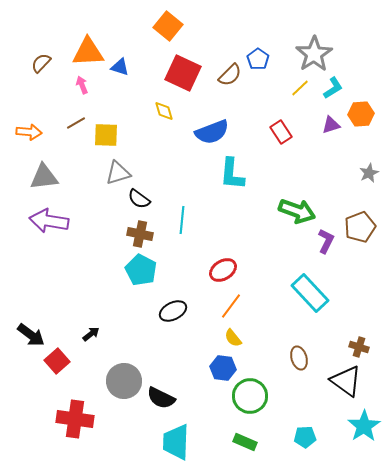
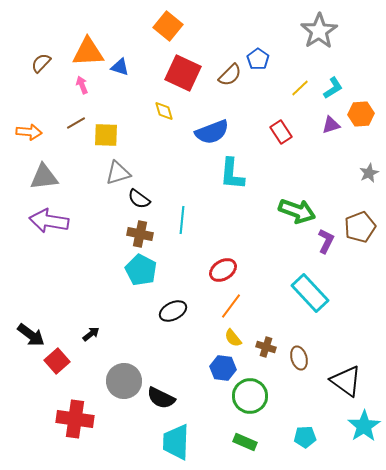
gray star at (314, 54): moved 5 px right, 23 px up
brown cross at (359, 347): moved 93 px left
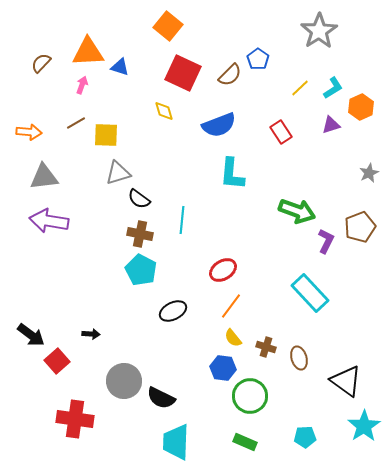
pink arrow at (82, 85): rotated 42 degrees clockwise
orange hexagon at (361, 114): moved 7 px up; rotated 20 degrees counterclockwise
blue semicircle at (212, 132): moved 7 px right, 7 px up
black arrow at (91, 334): rotated 42 degrees clockwise
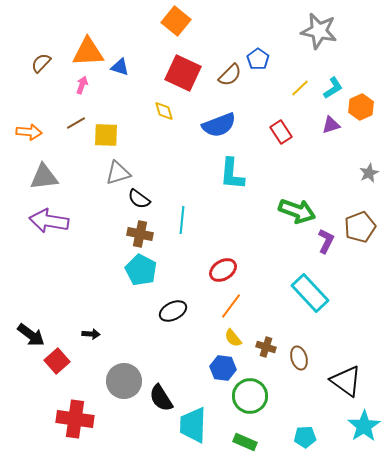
orange square at (168, 26): moved 8 px right, 5 px up
gray star at (319, 31): rotated 27 degrees counterclockwise
black semicircle at (161, 398): rotated 32 degrees clockwise
cyan trapezoid at (176, 442): moved 17 px right, 17 px up
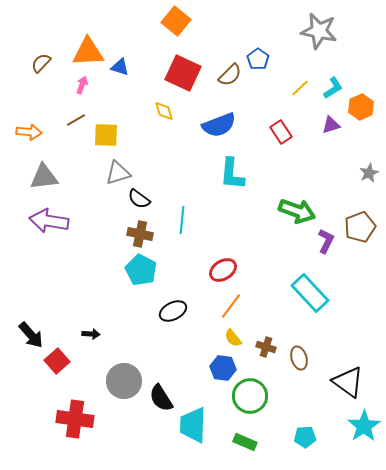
brown line at (76, 123): moved 3 px up
black arrow at (31, 335): rotated 12 degrees clockwise
black triangle at (346, 381): moved 2 px right, 1 px down
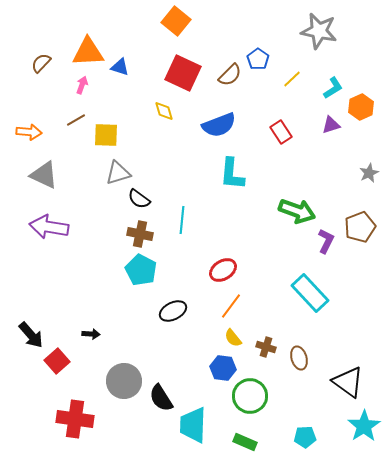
yellow line at (300, 88): moved 8 px left, 9 px up
gray triangle at (44, 177): moved 2 px up; rotated 32 degrees clockwise
purple arrow at (49, 221): moved 6 px down
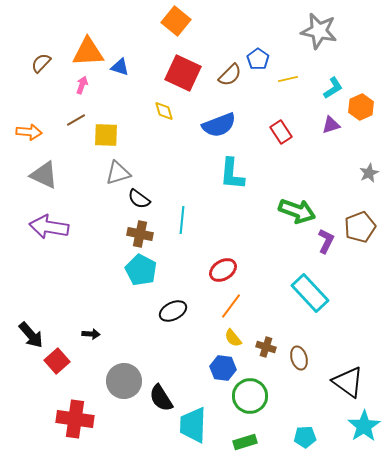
yellow line at (292, 79): moved 4 px left; rotated 30 degrees clockwise
green rectangle at (245, 442): rotated 40 degrees counterclockwise
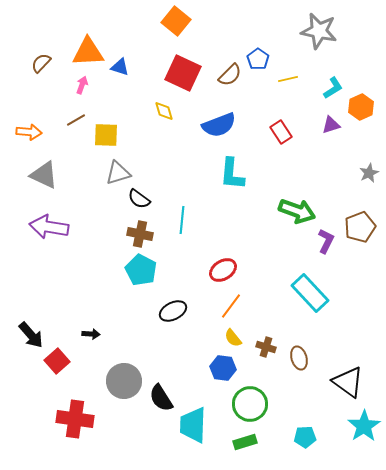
green circle at (250, 396): moved 8 px down
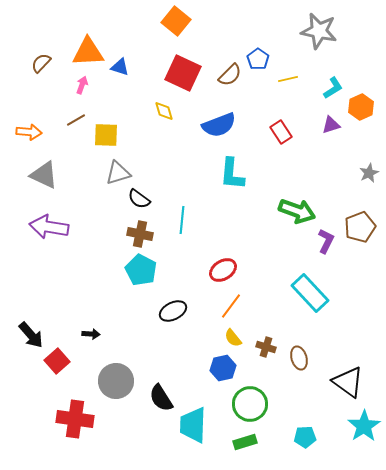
blue hexagon at (223, 368): rotated 20 degrees counterclockwise
gray circle at (124, 381): moved 8 px left
